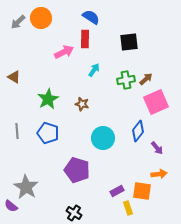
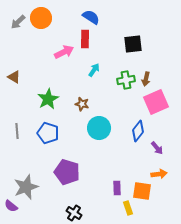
black square: moved 4 px right, 2 px down
brown arrow: rotated 144 degrees clockwise
cyan circle: moved 4 px left, 10 px up
purple pentagon: moved 10 px left, 2 px down
gray star: rotated 20 degrees clockwise
purple rectangle: moved 3 px up; rotated 64 degrees counterclockwise
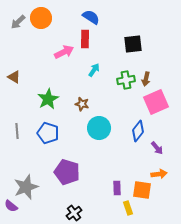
orange square: moved 1 px up
black cross: rotated 21 degrees clockwise
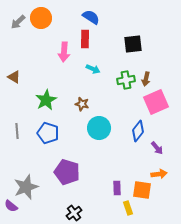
pink arrow: rotated 120 degrees clockwise
cyan arrow: moved 1 px left, 1 px up; rotated 80 degrees clockwise
green star: moved 2 px left, 1 px down
